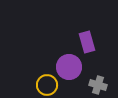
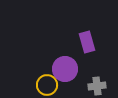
purple circle: moved 4 px left, 2 px down
gray cross: moved 1 px left, 1 px down; rotated 24 degrees counterclockwise
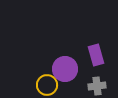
purple rectangle: moved 9 px right, 13 px down
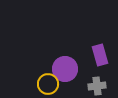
purple rectangle: moved 4 px right
yellow circle: moved 1 px right, 1 px up
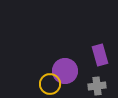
purple circle: moved 2 px down
yellow circle: moved 2 px right
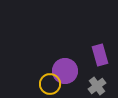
gray cross: rotated 30 degrees counterclockwise
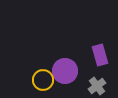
yellow circle: moved 7 px left, 4 px up
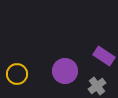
purple rectangle: moved 4 px right, 1 px down; rotated 40 degrees counterclockwise
yellow circle: moved 26 px left, 6 px up
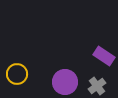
purple circle: moved 11 px down
